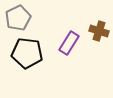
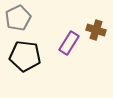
brown cross: moved 3 px left, 1 px up
black pentagon: moved 2 px left, 3 px down
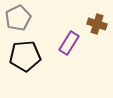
brown cross: moved 1 px right, 6 px up
black pentagon: rotated 12 degrees counterclockwise
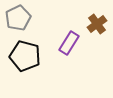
brown cross: rotated 36 degrees clockwise
black pentagon: rotated 20 degrees clockwise
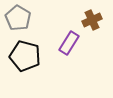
gray pentagon: rotated 15 degrees counterclockwise
brown cross: moved 5 px left, 4 px up; rotated 12 degrees clockwise
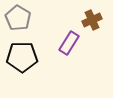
black pentagon: moved 3 px left, 1 px down; rotated 16 degrees counterclockwise
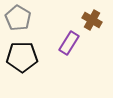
brown cross: rotated 36 degrees counterclockwise
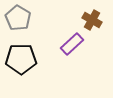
purple rectangle: moved 3 px right, 1 px down; rotated 15 degrees clockwise
black pentagon: moved 1 px left, 2 px down
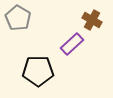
black pentagon: moved 17 px right, 12 px down
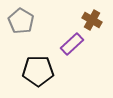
gray pentagon: moved 3 px right, 3 px down
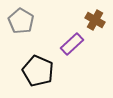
brown cross: moved 3 px right
black pentagon: rotated 24 degrees clockwise
